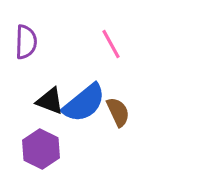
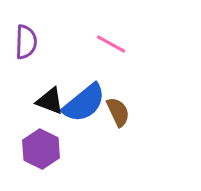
pink line: rotated 32 degrees counterclockwise
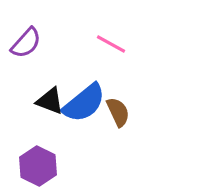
purple semicircle: moved 1 px down; rotated 40 degrees clockwise
purple hexagon: moved 3 px left, 17 px down
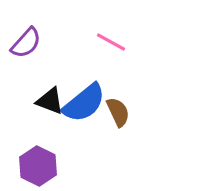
pink line: moved 2 px up
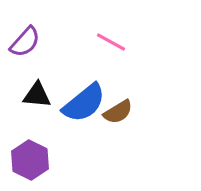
purple semicircle: moved 1 px left, 1 px up
black triangle: moved 13 px left, 6 px up; rotated 16 degrees counterclockwise
brown semicircle: rotated 84 degrees clockwise
purple hexagon: moved 8 px left, 6 px up
